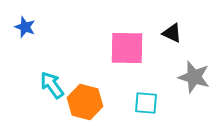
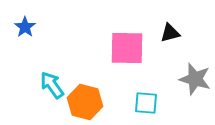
blue star: rotated 15 degrees clockwise
black triangle: moved 2 px left; rotated 40 degrees counterclockwise
gray star: moved 1 px right, 2 px down
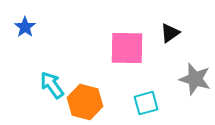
black triangle: rotated 20 degrees counterclockwise
cyan square: rotated 20 degrees counterclockwise
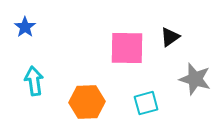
black triangle: moved 4 px down
cyan arrow: moved 18 px left, 4 px up; rotated 28 degrees clockwise
orange hexagon: moved 2 px right; rotated 16 degrees counterclockwise
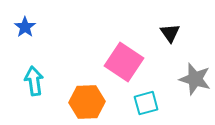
black triangle: moved 4 px up; rotated 30 degrees counterclockwise
pink square: moved 3 px left, 14 px down; rotated 33 degrees clockwise
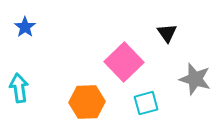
black triangle: moved 3 px left
pink square: rotated 12 degrees clockwise
cyan arrow: moved 15 px left, 7 px down
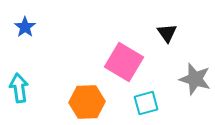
pink square: rotated 15 degrees counterclockwise
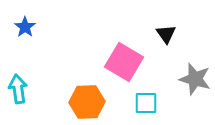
black triangle: moved 1 px left, 1 px down
cyan arrow: moved 1 px left, 1 px down
cyan square: rotated 15 degrees clockwise
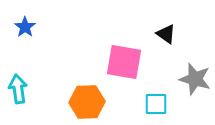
black triangle: rotated 20 degrees counterclockwise
pink square: rotated 21 degrees counterclockwise
cyan square: moved 10 px right, 1 px down
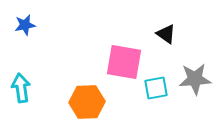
blue star: moved 2 px up; rotated 25 degrees clockwise
gray star: rotated 20 degrees counterclockwise
cyan arrow: moved 3 px right, 1 px up
cyan square: moved 16 px up; rotated 10 degrees counterclockwise
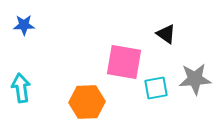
blue star: moved 1 px left; rotated 10 degrees clockwise
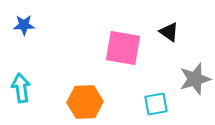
black triangle: moved 3 px right, 2 px up
pink square: moved 1 px left, 14 px up
gray star: rotated 12 degrees counterclockwise
cyan square: moved 16 px down
orange hexagon: moved 2 px left
